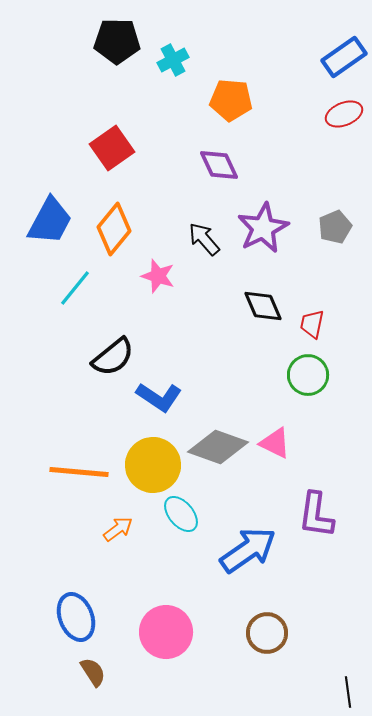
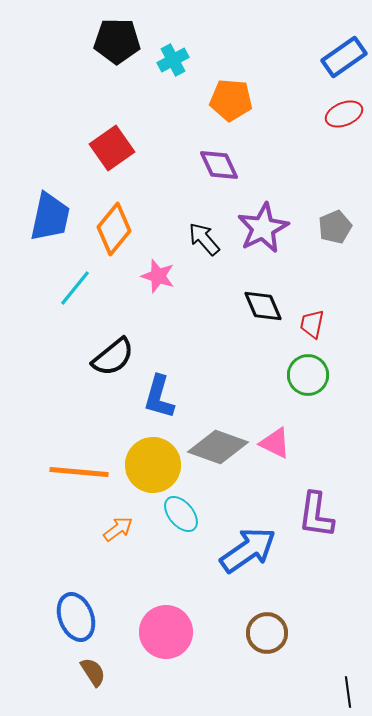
blue trapezoid: moved 4 px up; rotated 16 degrees counterclockwise
blue L-shape: rotated 72 degrees clockwise
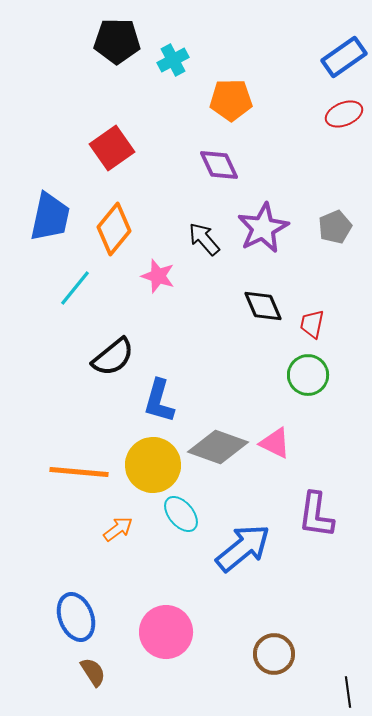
orange pentagon: rotated 6 degrees counterclockwise
blue L-shape: moved 4 px down
blue arrow: moved 5 px left, 2 px up; rotated 4 degrees counterclockwise
brown circle: moved 7 px right, 21 px down
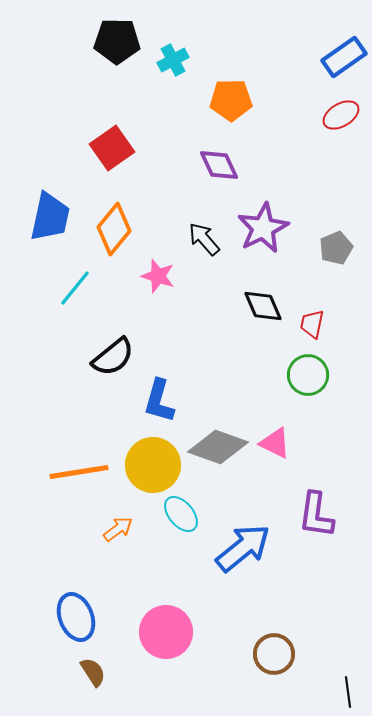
red ellipse: moved 3 px left, 1 px down; rotated 9 degrees counterclockwise
gray pentagon: moved 1 px right, 21 px down
orange line: rotated 14 degrees counterclockwise
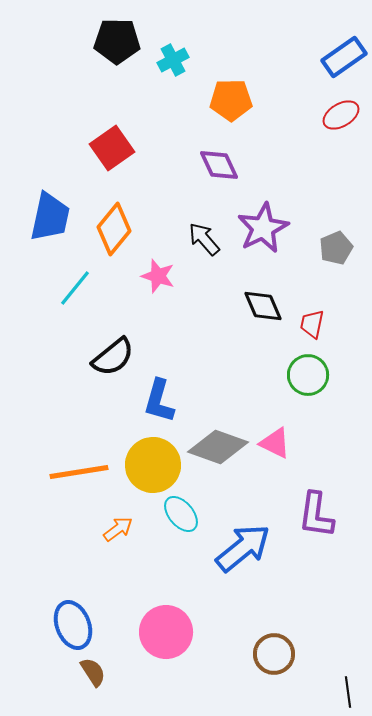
blue ellipse: moved 3 px left, 8 px down
